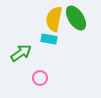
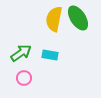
green ellipse: moved 2 px right
cyan rectangle: moved 1 px right, 16 px down
pink circle: moved 16 px left
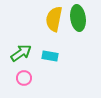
green ellipse: rotated 25 degrees clockwise
cyan rectangle: moved 1 px down
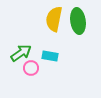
green ellipse: moved 3 px down
pink circle: moved 7 px right, 10 px up
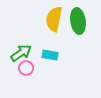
cyan rectangle: moved 1 px up
pink circle: moved 5 px left
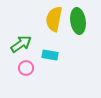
green arrow: moved 9 px up
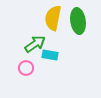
yellow semicircle: moved 1 px left, 1 px up
green arrow: moved 14 px right
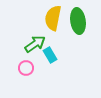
cyan rectangle: rotated 49 degrees clockwise
